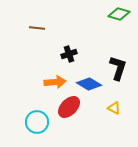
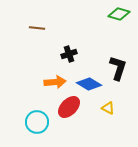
yellow triangle: moved 6 px left
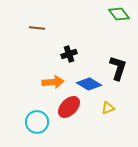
green diamond: rotated 35 degrees clockwise
orange arrow: moved 2 px left
yellow triangle: rotated 48 degrees counterclockwise
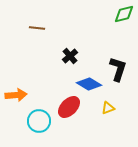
green diamond: moved 5 px right; rotated 65 degrees counterclockwise
black cross: moved 1 px right, 2 px down; rotated 21 degrees counterclockwise
black L-shape: moved 1 px down
orange arrow: moved 37 px left, 13 px down
cyan circle: moved 2 px right, 1 px up
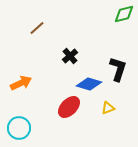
brown line: rotated 49 degrees counterclockwise
blue diamond: rotated 15 degrees counterclockwise
orange arrow: moved 5 px right, 12 px up; rotated 20 degrees counterclockwise
cyan circle: moved 20 px left, 7 px down
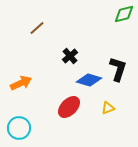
blue diamond: moved 4 px up
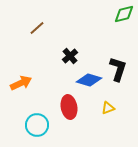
red ellipse: rotated 55 degrees counterclockwise
cyan circle: moved 18 px right, 3 px up
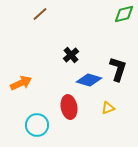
brown line: moved 3 px right, 14 px up
black cross: moved 1 px right, 1 px up
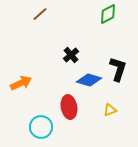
green diamond: moved 16 px left; rotated 15 degrees counterclockwise
yellow triangle: moved 2 px right, 2 px down
cyan circle: moved 4 px right, 2 px down
